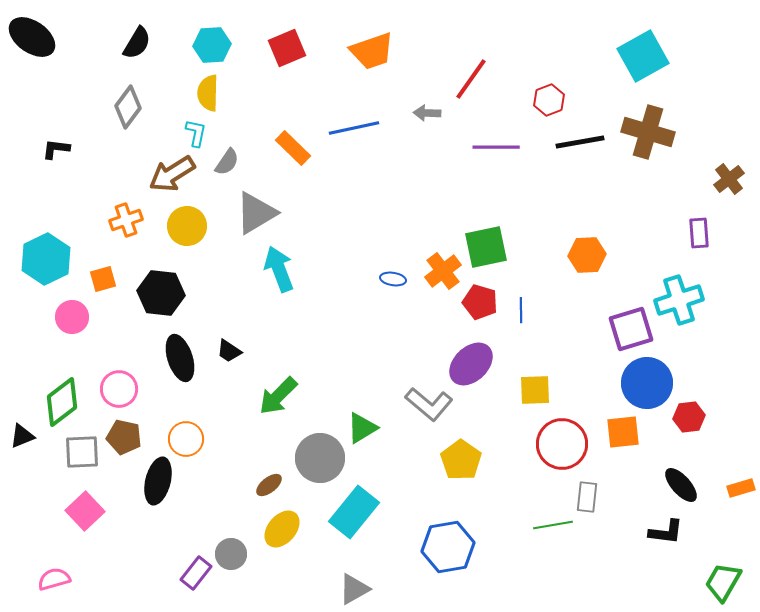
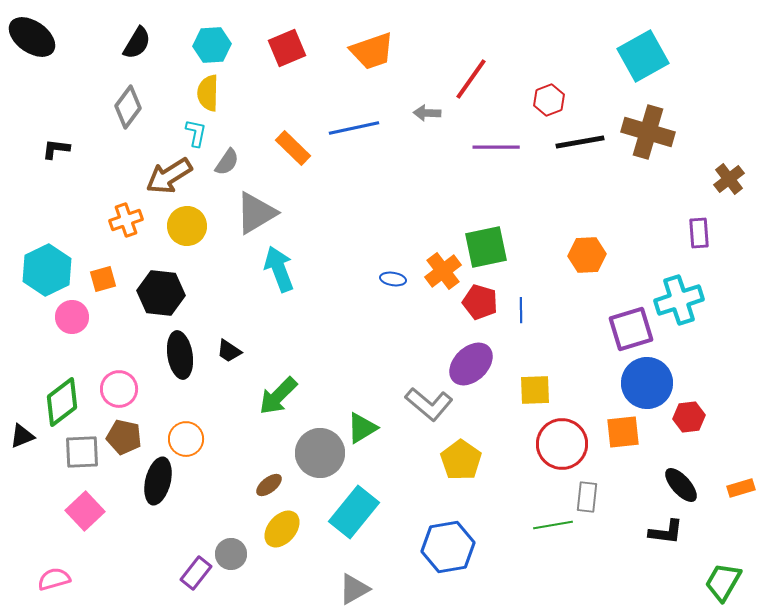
brown arrow at (172, 174): moved 3 px left, 2 px down
cyan hexagon at (46, 259): moved 1 px right, 11 px down
black ellipse at (180, 358): moved 3 px up; rotated 9 degrees clockwise
gray circle at (320, 458): moved 5 px up
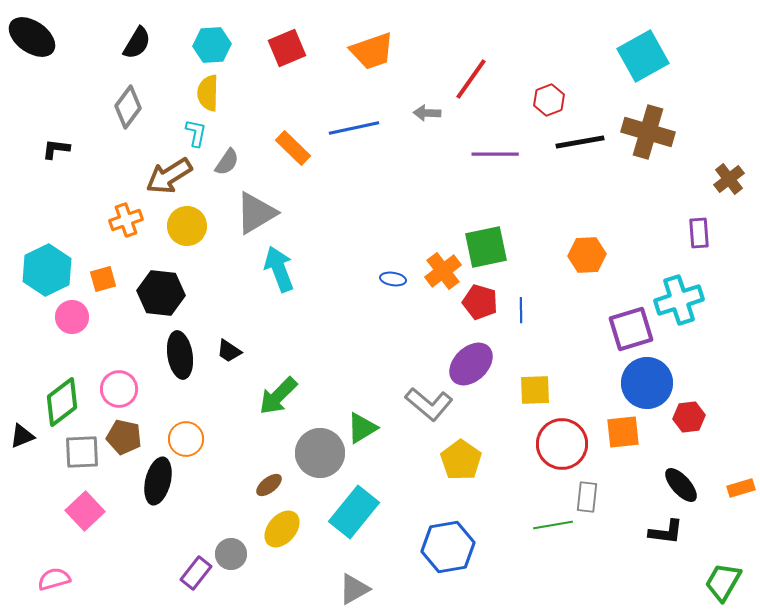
purple line at (496, 147): moved 1 px left, 7 px down
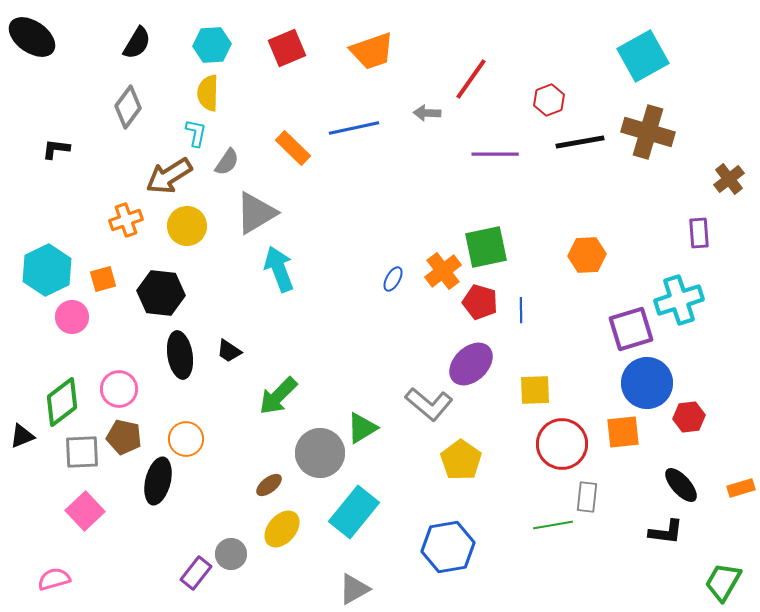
blue ellipse at (393, 279): rotated 70 degrees counterclockwise
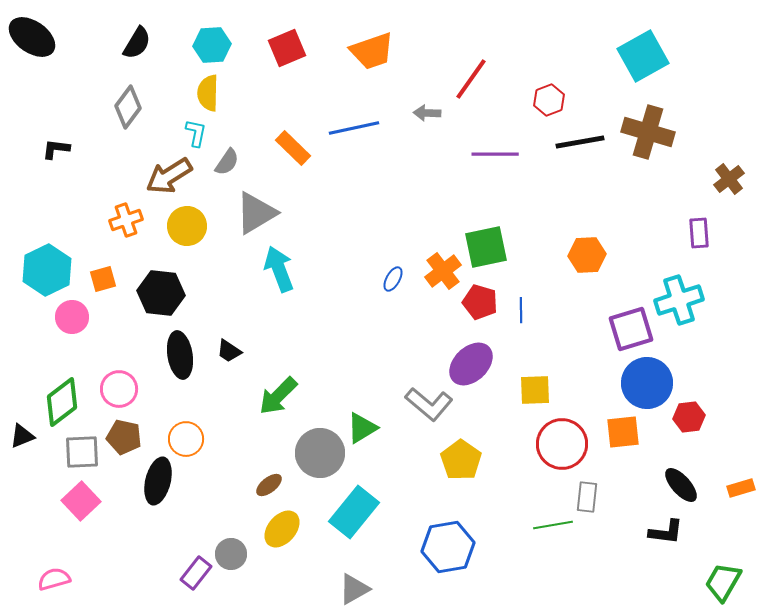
pink square at (85, 511): moved 4 px left, 10 px up
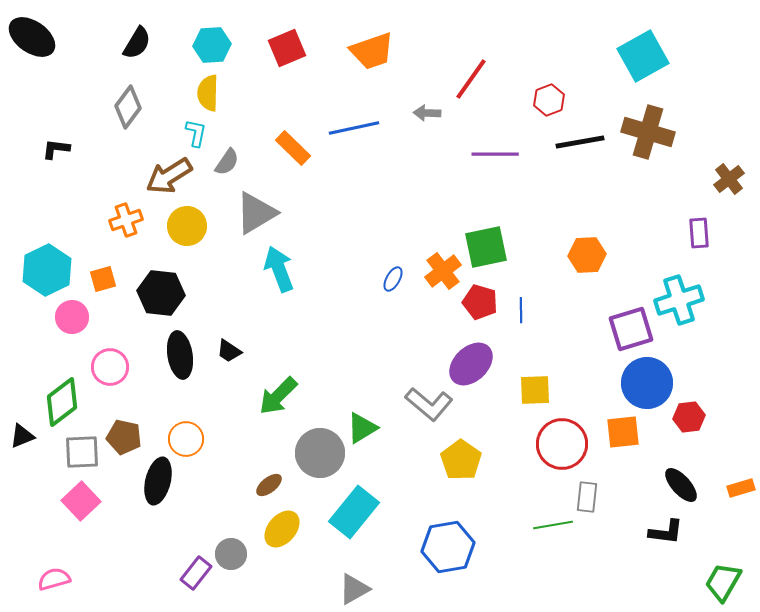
pink circle at (119, 389): moved 9 px left, 22 px up
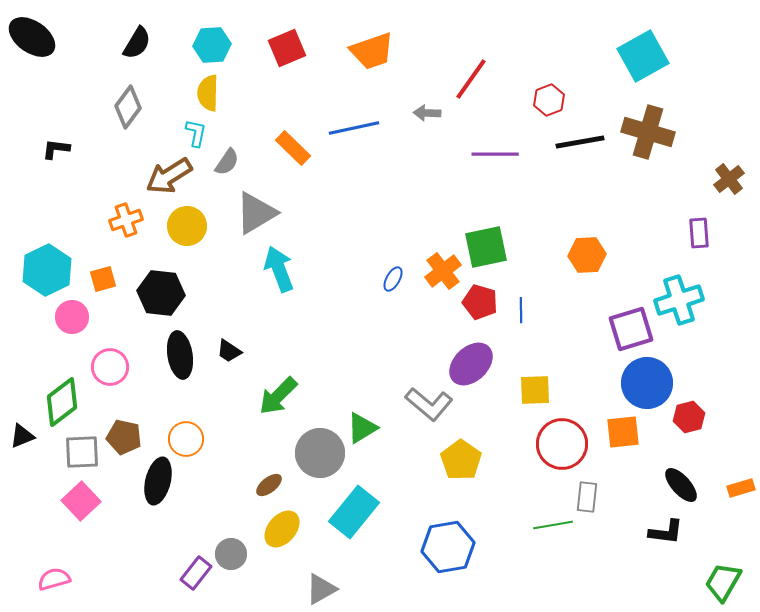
red hexagon at (689, 417): rotated 8 degrees counterclockwise
gray triangle at (354, 589): moved 33 px left
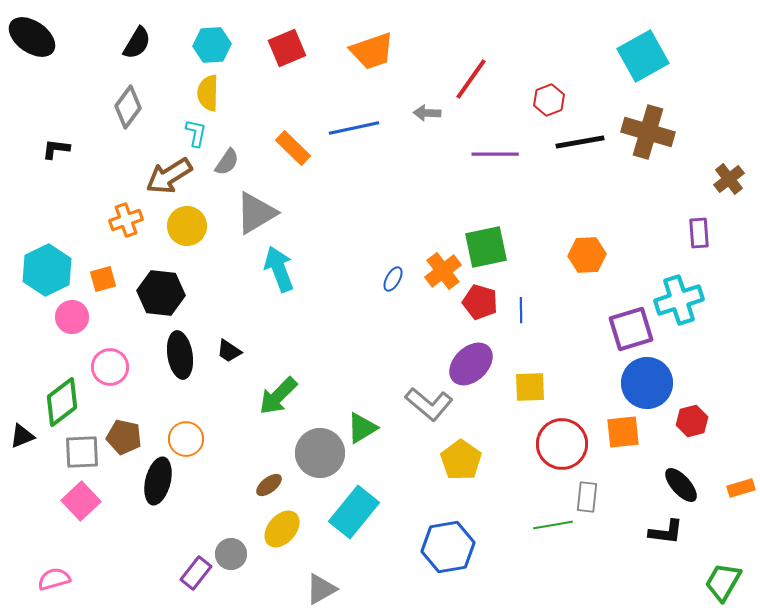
yellow square at (535, 390): moved 5 px left, 3 px up
red hexagon at (689, 417): moved 3 px right, 4 px down
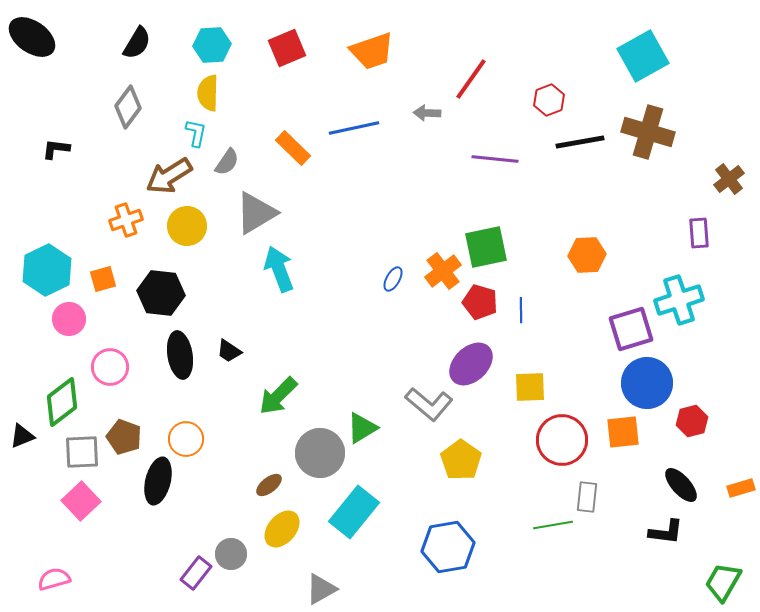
purple line at (495, 154): moved 5 px down; rotated 6 degrees clockwise
pink circle at (72, 317): moved 3 px left, 2 px down
brown pentagon at (124, 437): rotated 8 degrees clockwise
red circle at (562, 444): moved 4 px up
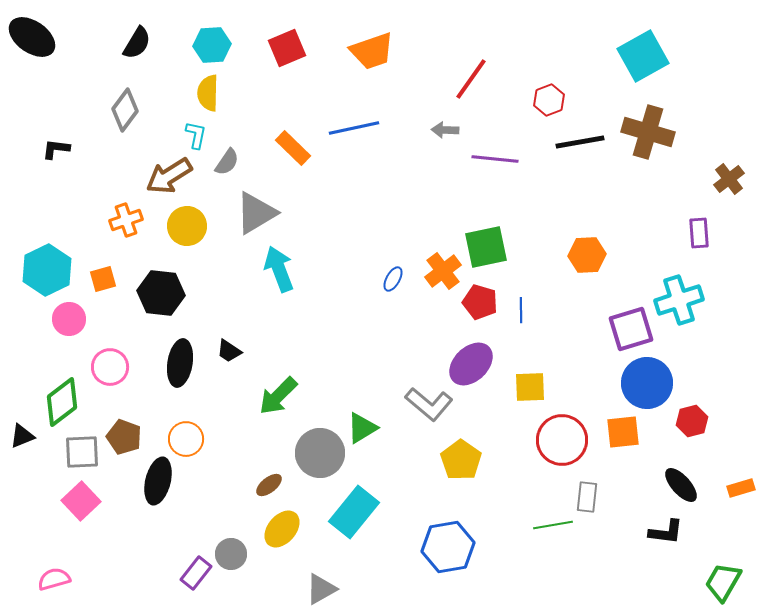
gray diamond at (128, 107): moved 3 px left, 3 px down
gray arrow at (427, 113): moved 18 px right, 17 px down
cyan L-shape at (196, 133): moved 2 px down
black ellipse at (180, 355): moved 8 px down; rotated 18 degrees clockwise
